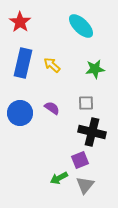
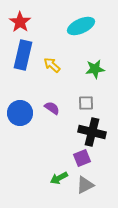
cyan ellipse: rotated 68 degrees counterclockwise
blue rectangle: moved 8 px up
purple square: moved 2 px right, 2 px up
gray triangle: rotated 24 degrees clockwise
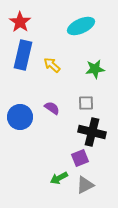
blue circle: moved 4 px down
purple square: moved 2 px left
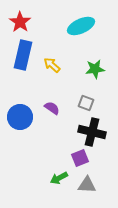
gray square: rotated 21 degrees clockwise
gray triangle: moved 2 px right; rotated 30 degrees clockwise
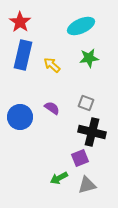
green star: moved 6 px left, 11 px up
gray triangle: rotated 18 degrees counterclockwise
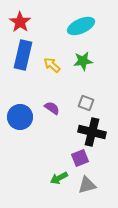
green star: moved 6 px left, 3 px down
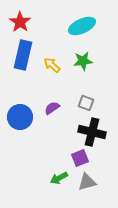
cyan ellipse: moved 1 px right
purple semicircle: rotated 70 degrees counterclockwise
gray triangle: moved 3 px up
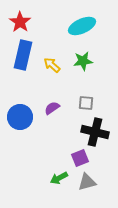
gray square: rotated 14 degrees counterclockwise
black cross: moved 3 px right
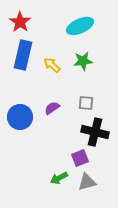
cyan ellipse: moved 2 px left
